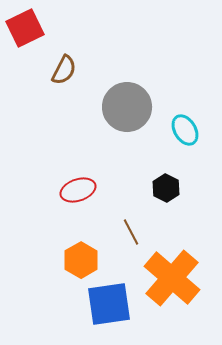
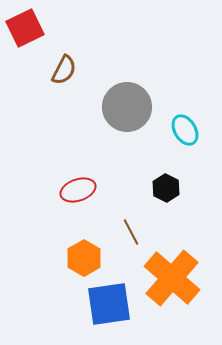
orange hexagon: moved 3 px right, 2 px up
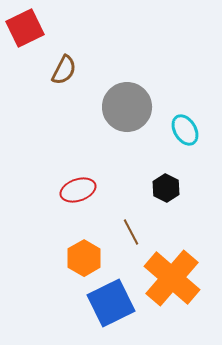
blue square: moved 2 px right, 1 px up; rotated 18 degrees counterclockwise
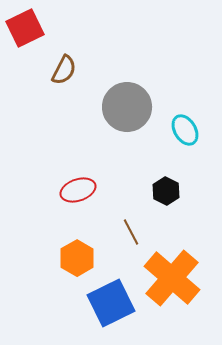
black hexagon: moved 3 px down
orange hexagon: moved 7 px left
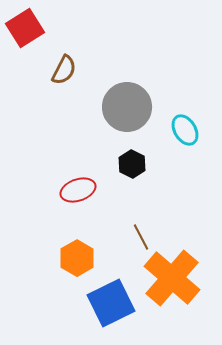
red square: rotated 6 degrees counterclockwise
black hexagon: moved 34 px left, 27 px up
brown line: moved 10 px right, 5 px down
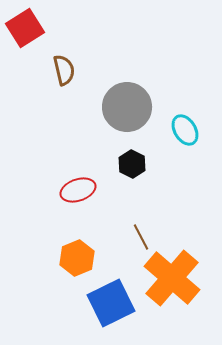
brown semicircle: rotated 40 degrees counterclockwise
orange hexagon: rotated 8 degrees clockwise
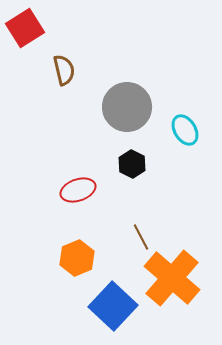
blue square: moved 2 px right, 3 px down; rotated 21 degrees counterclockwise
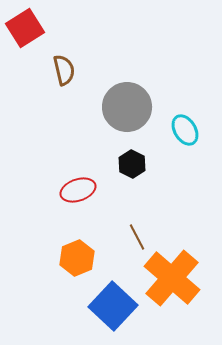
brown line: moved 4 px left
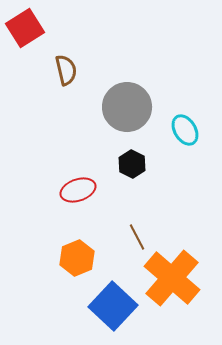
brown semicircle: moved 2 px right
